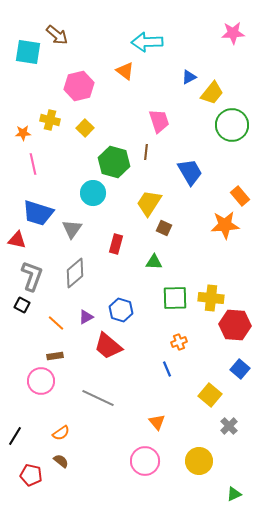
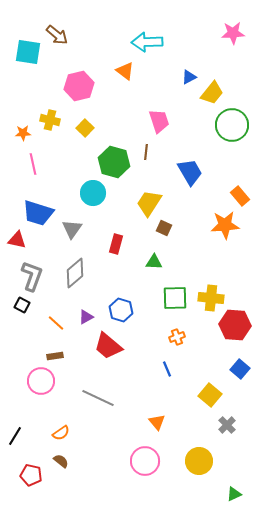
orange cross at (179, 342): moved 2 px left, 5 px up
gray cross at (229, 426): moved 2 px left, 1 px up
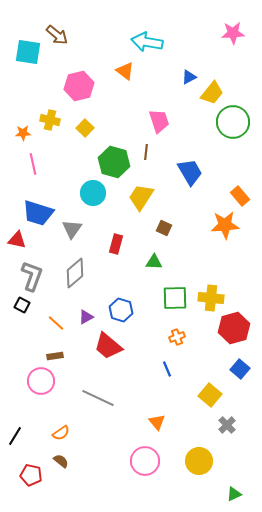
cyan arrow at (147, 42): rotated 12 degrees clockwise
green circle at (232, 125): moved 1 px right, 3 px up
yellow trapezoid at (149, 203): moved 8 px left, 6 px up
red hexagon at (235, 325): moved 1 px left, 3 px down; rotated 20 degrees counterclockwise
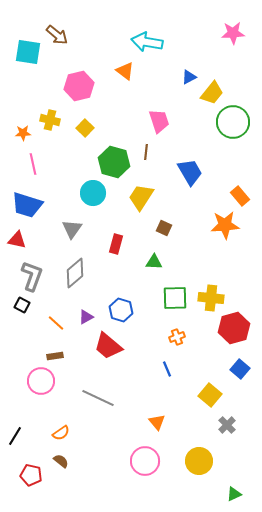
blue trapezoid at (38, 213): moved 11 px left, 8 px up
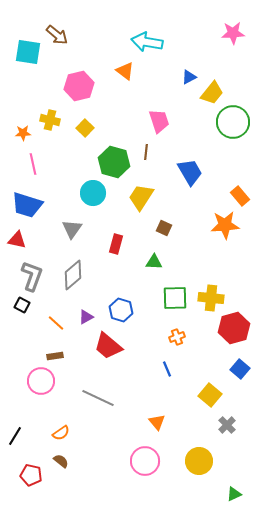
gray diamond at (75, 273): moved 2 px left, 2 px down
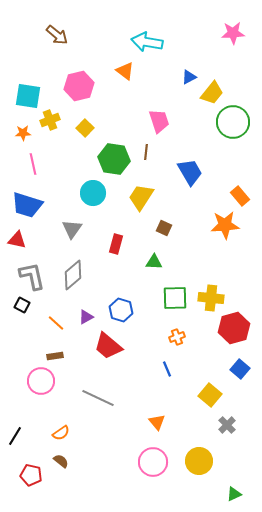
cyan square at (28, 52): moved 44 px down
yellow cross at (50, 120): rotated 36 degrees counterclockwise
green hexagon at (114, 162): moved 3 px up; rotated 8 degrees counterclockwise
gray L-shape at (32, 276): rotated 32 degrees counterclockwise
pink circle at (145, 461): moved 8 px right, 1 px down
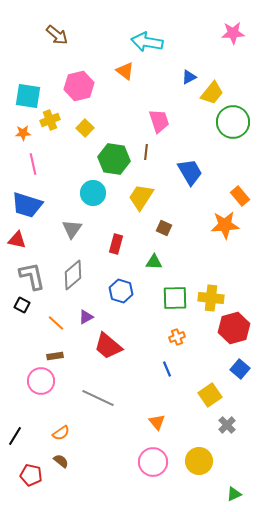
blue hexagon at (121, 310): moved 19 px up
yellow square at (210, 395): rotated 15 degrees clockwise
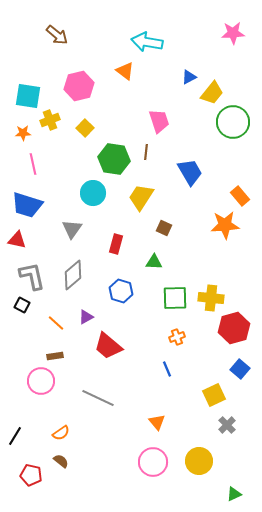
yellow square at (210, 395): moved 4 px right; rotated 10 degrees clockwise
